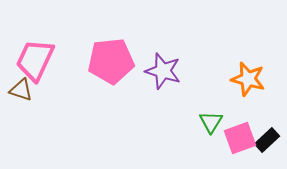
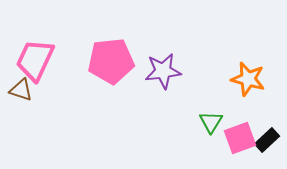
purple star: rotated 24 degrees counterclockwise
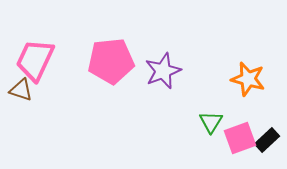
purple star: rotated 15 degrees counterclockwise
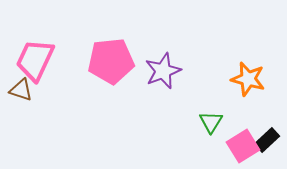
pink square: moved 3 px right, 8 px down; rotated 12 degrees counterclockwise
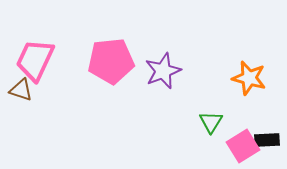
orange star: moved 1 px right, 1 px up
black rectangle: rotated 40 degrees clockwise
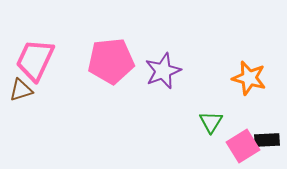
brown triangle: rotated 35 degrees counterclockwise
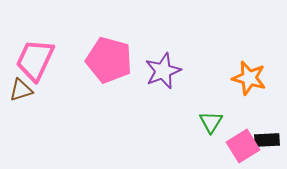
pink pentagon: moved 2 px left, 1 px up; rotated 21 degrees clockwise
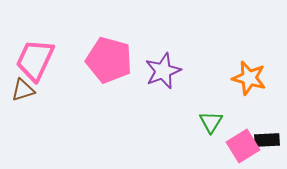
brown triangle: moved 2 px right
